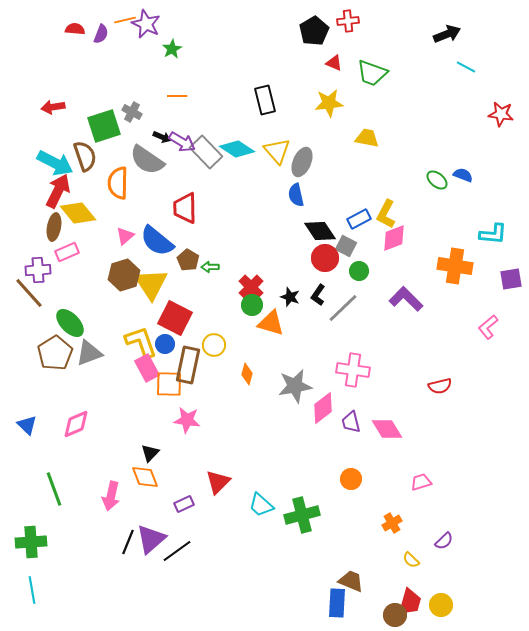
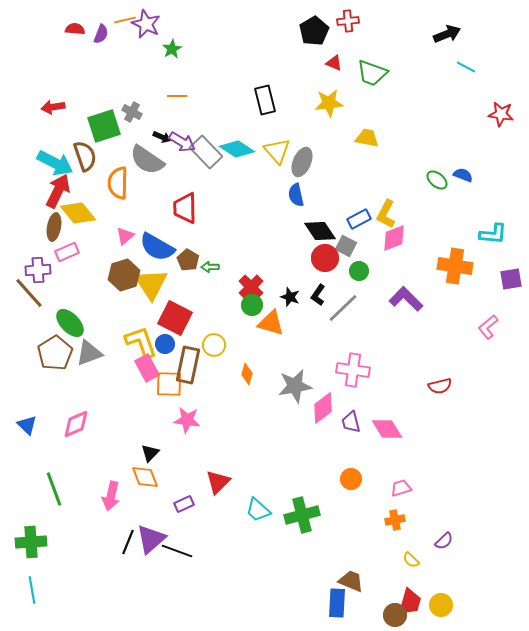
blue semicircle at (157, 241): moved 6 px down; rotated 9 degrees counterclockwise
pink trapezoid at (421, 482): moved 20 px left, 6 px down
cyan trapezoid at (261, 505): moved 3 px left, 5 px down
orange cross at (392, 523): moved 3 px right, 3 px up; rotated 18 degrees clockwise
black line at (177, 551): rotated 56 degrees clockwise
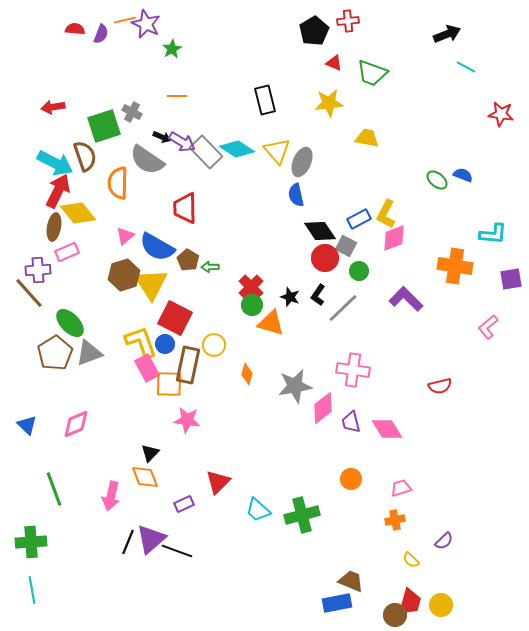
blue rectangle at (337, 603): rotated 76 degrees clockwise
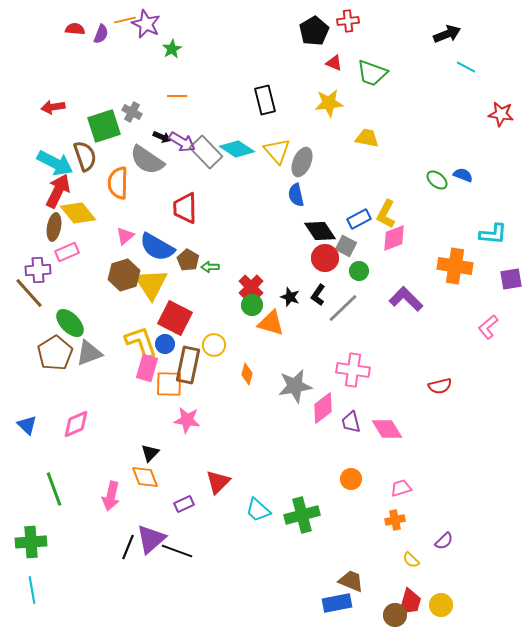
pink rectangle at (147, 368): rotated 44 degrees clockwise
black line at (128, 542): moved 5 px down
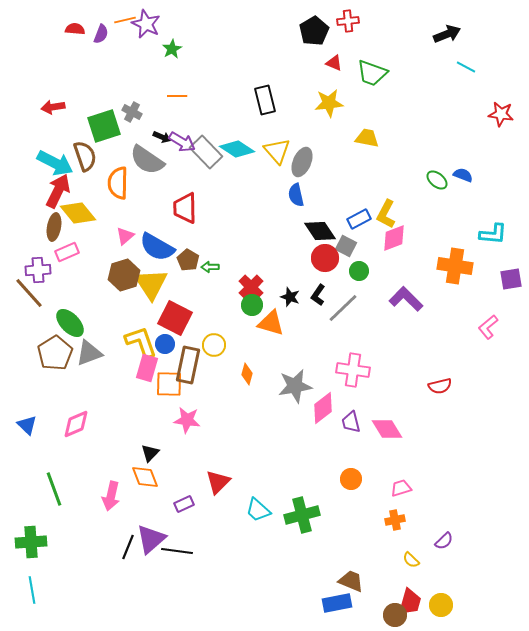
black line at (177, 551): rotated 12 degrees counterclockwise
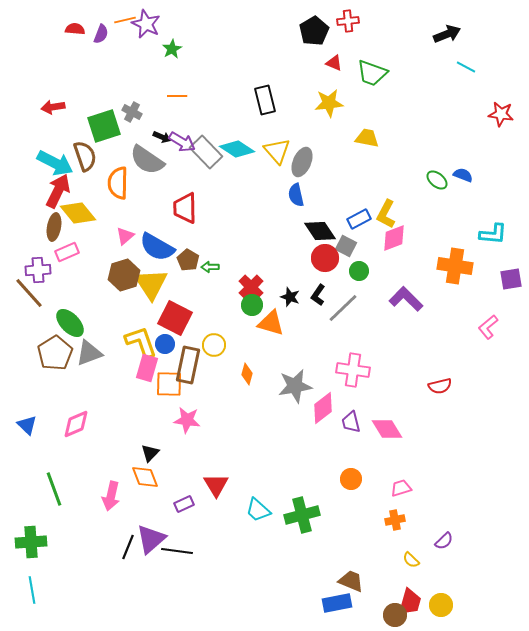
red triangle at (218, 482): moved 2 px left, 3 px down; rotated 16 degrees counterclockwise
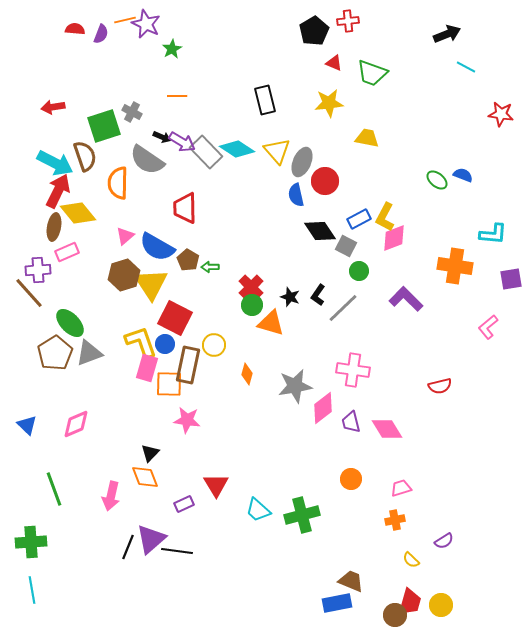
yellow L-shape at (386, 214): moved 1 px left, 3 px down
red circle at (325, 258): moved 77 px up
purple semicircle at (444, 541): rotated 12 degrees clockwise
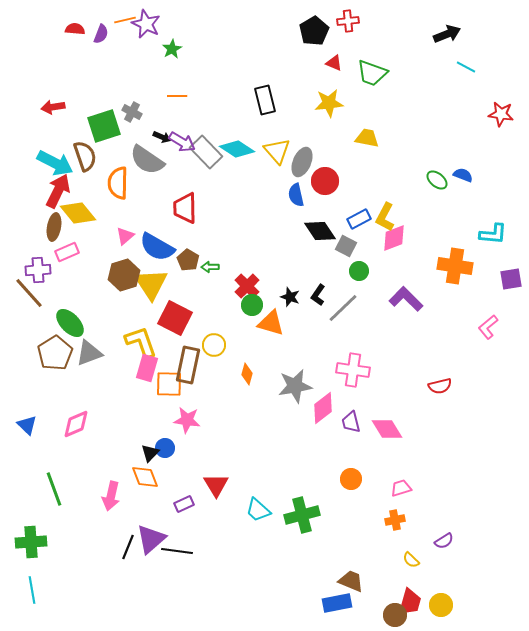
red cross at (251, 287): moved 4 px left, 1 px up
blue circle at (165, 344): moved 104 px down
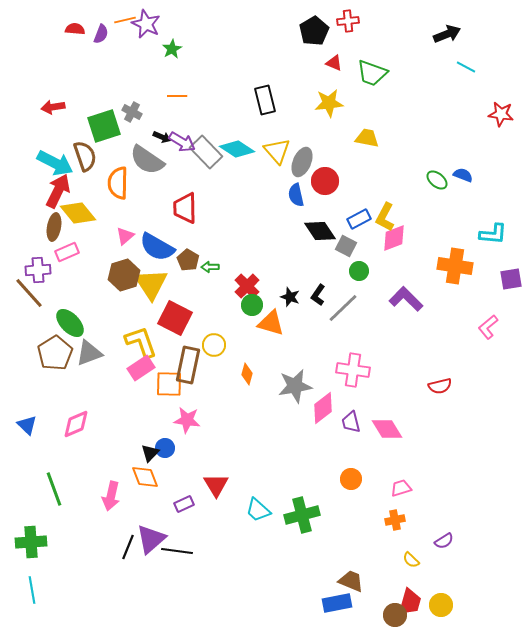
pink rectangle at (147, 368): moved 6 px left; rotated 40 degrees clockwise
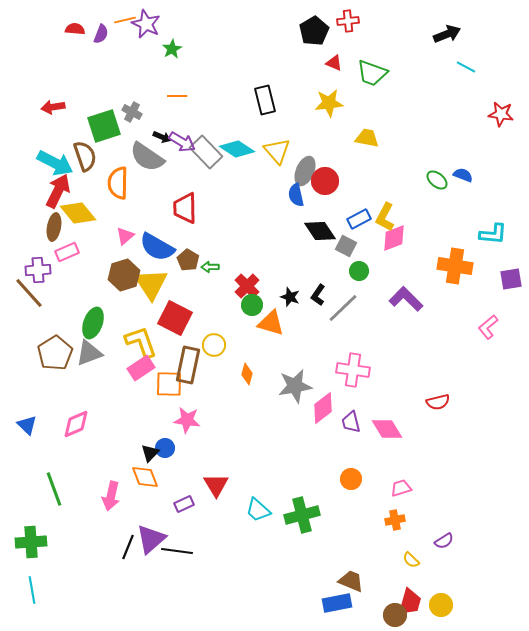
gray semicircle at (147, 160): moved 3 px up
gray ellipse at (302, 162): moved 3 px right, 9 px down
green ellipse at (70, 323): moved 23 px right; rotated 64 degrees clockwise
red semicircle at (440, 386): moved 2 px left, 16 px down
